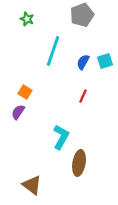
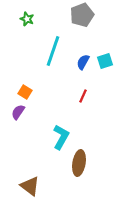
brown triangle: moved 2 px left, 1 px down
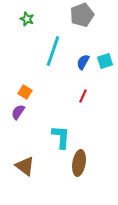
cyan L-shape: rotated 25 degrees counterclockwise
brown triangle: moved 5 px left, 20 px up
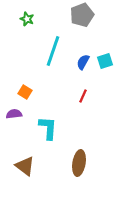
purple semicircle: moved 4 px left, 2 px down; rotated 49 degrees clockwise
cyan L-shape: moved 13 px left, 9 px up
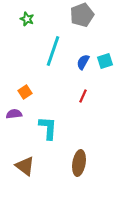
orange square: rotated 24 degrees clockwise
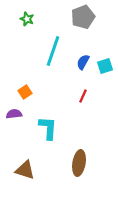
gray pentagon: moved 1 px right, 2 px down
cyan square: moved 5 px down
brown triangle: moved 4 px down; rotated 20 degrees counterclockwise
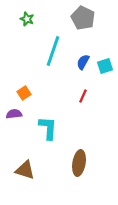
gray pentagon: moved 1 px down; rotated 25 degrees counterclockwise
orange square: moved 1 px left, 1 px down
